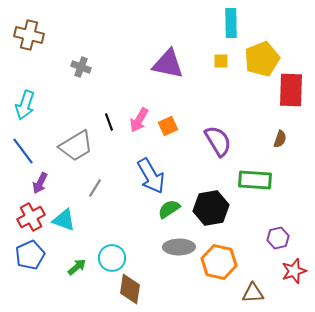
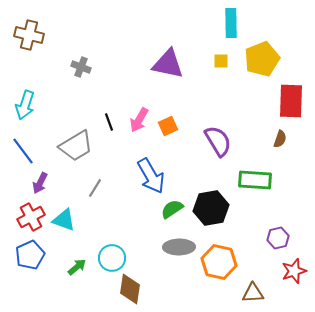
red rectangle: moved 11 px down
green semicircle: moved 3 px right
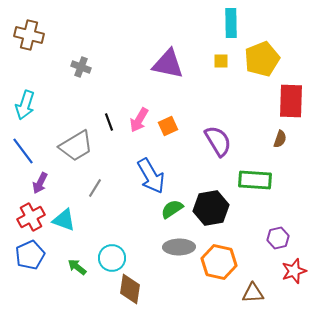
green arrow: rotated 102 degrees counterclockwise
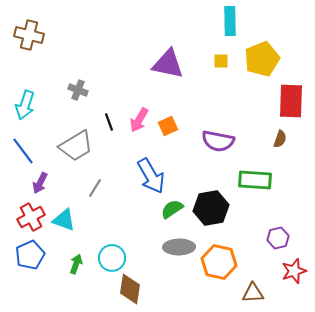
cyan rectangle: moved 1 px left, 2 px up
gray cross: moved 3 px left, 23 px down
purple semicircle: rotated 132 degrees clockwise
green arrow: moved 1 px left, 3 px up; rotated 72 degrees clockwise
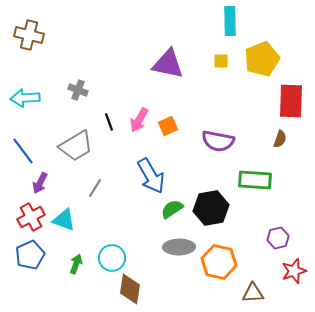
cyan arrow: moved 7 px up; rotated 68 degrees clockwise
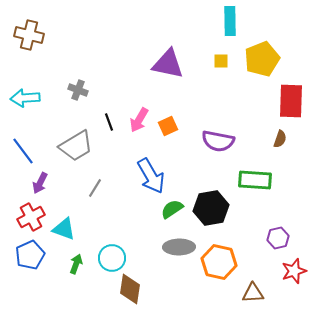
cyan triangle: moved 9 px down
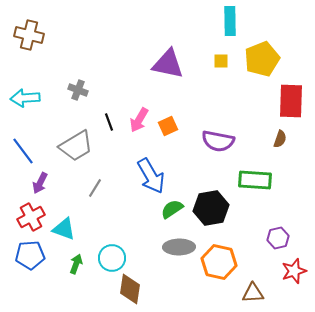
blue pentagon: rotated 20 degrees clockwise
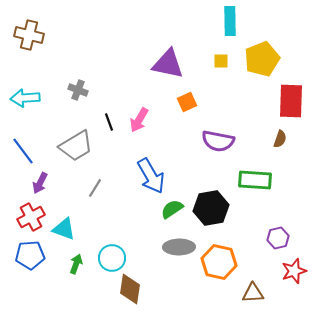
orange square: moved 19 px right, 24 px up
